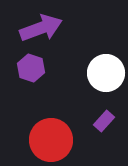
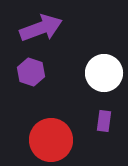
purple hexagon: moved 4 px down
white circle: moved 2 px left
purple rectangle: rotated 35 degrees counterclockwise
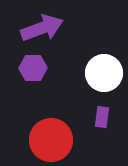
purple arrow: moved 1 px right
purple hexagon: moved 2 px right, 4 px up; rotated 20 degrees counterclockwise
purple rectangle: moved 2 px left, 4 px up
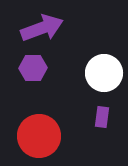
red circle: moved 12 px left, 4 px up
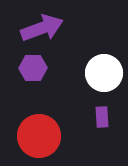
purple rectangle: rotated 10 degrees counterclockwise
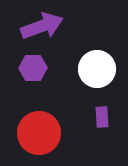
purple arrow: moved 2 px up
white circle: moved 7 px left, 4 px up
red circle: moved 3 px up
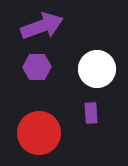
purple hexagon: moved 4 px right, 1 px up
purple rectangle: moved 11 px left, 4 px up
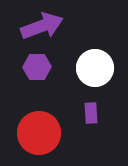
white circle: moved 2 px left, 1 px up
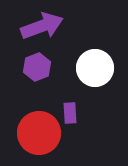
purple hexagon: rotated 20 degrees counterclockwise
purple rectangle: moved 21 px left
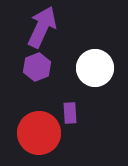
purple arrow: moved 1 px down; rotated 45 degrees counterclockwise
